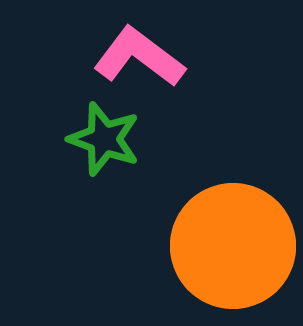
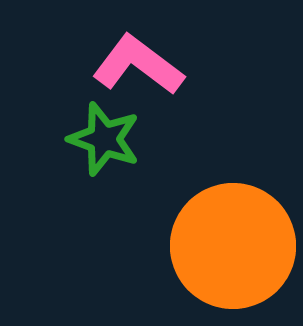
pink L-shape: moved 1 px left, 8 px down
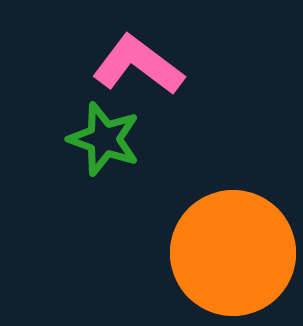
orange circle: moved 7 px down
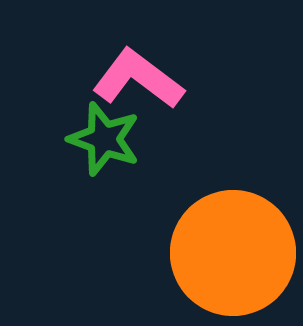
pink L-shape: moved 14 px down
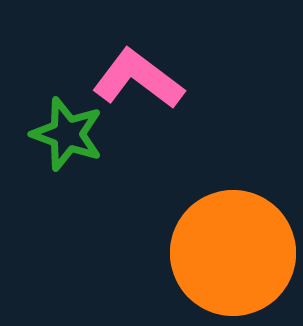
green star: moved 37 px left, 5 px up
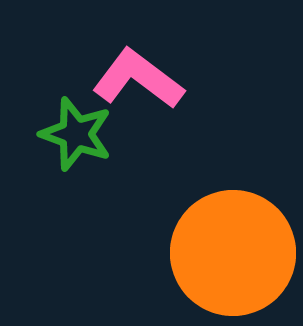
green star: moved 9 px right
